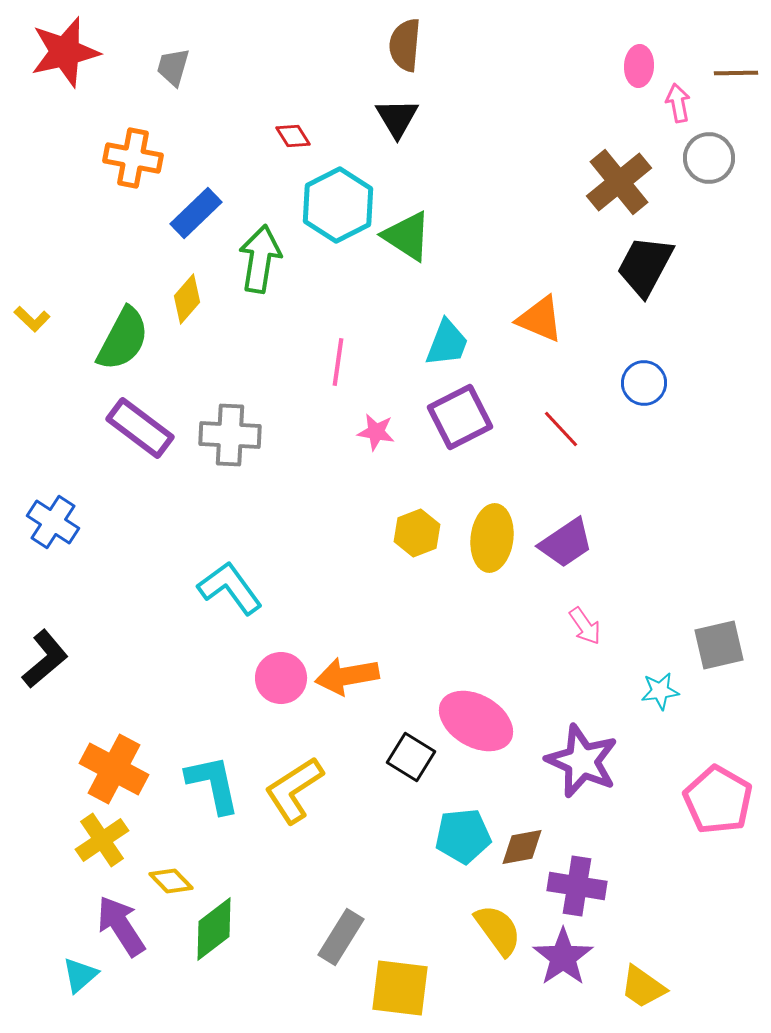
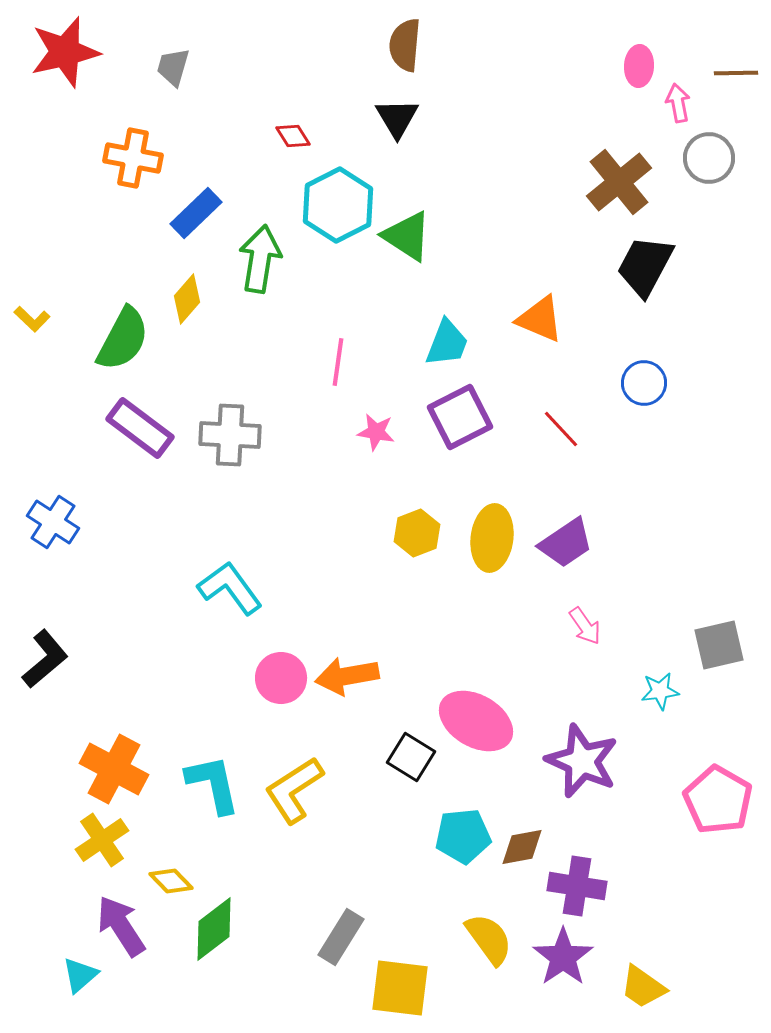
yellow semicircle at (498, 930): moved 9 px left, 9 px down
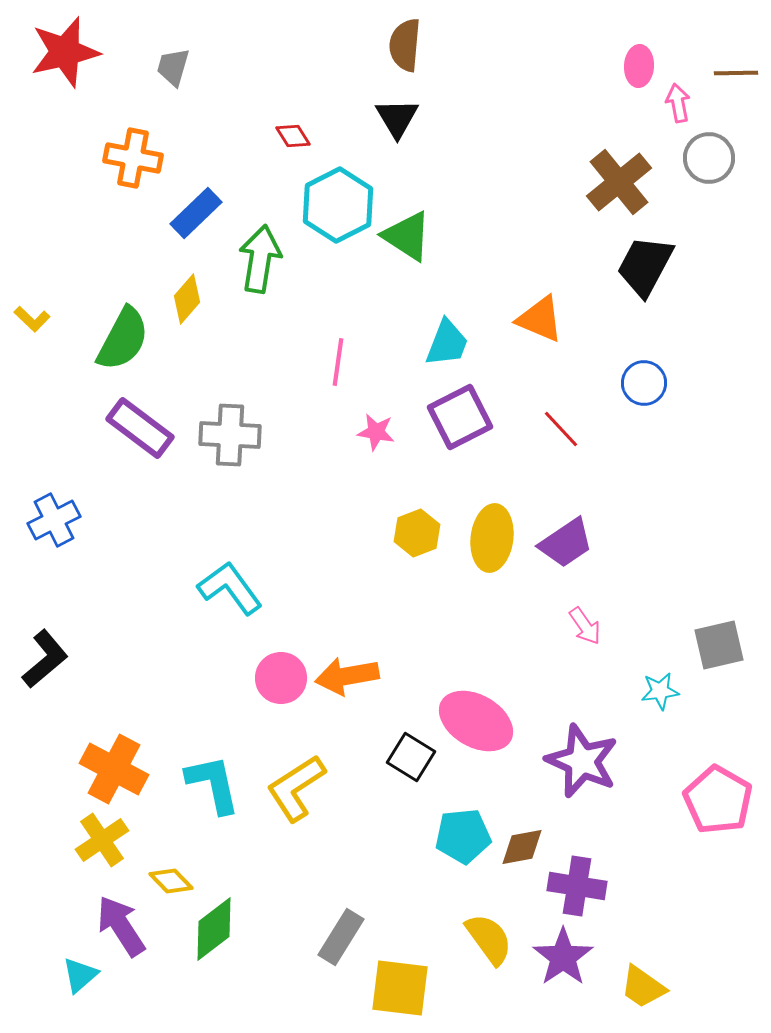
blue cross at (53, 522): moved 1 px right, 2 px up; rotated 30 degrees clockwise
yellow L-shape at (294, 790): moved 2 px right, 2 px up
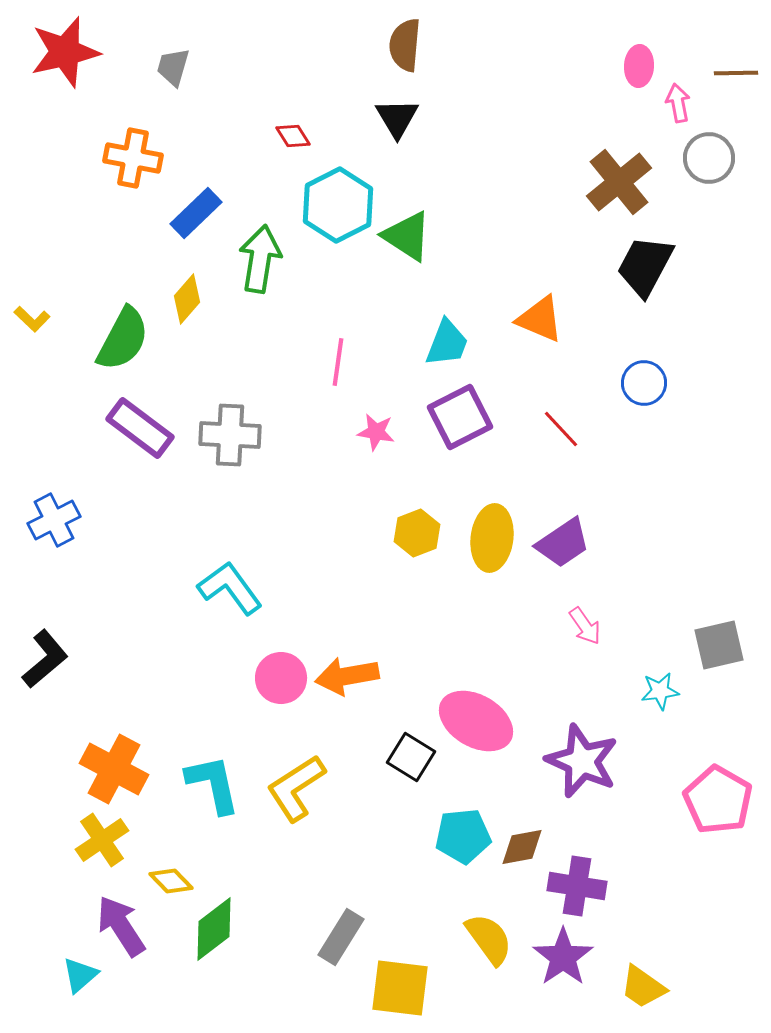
purple trapezoid at (566, 543): moved 3 px left
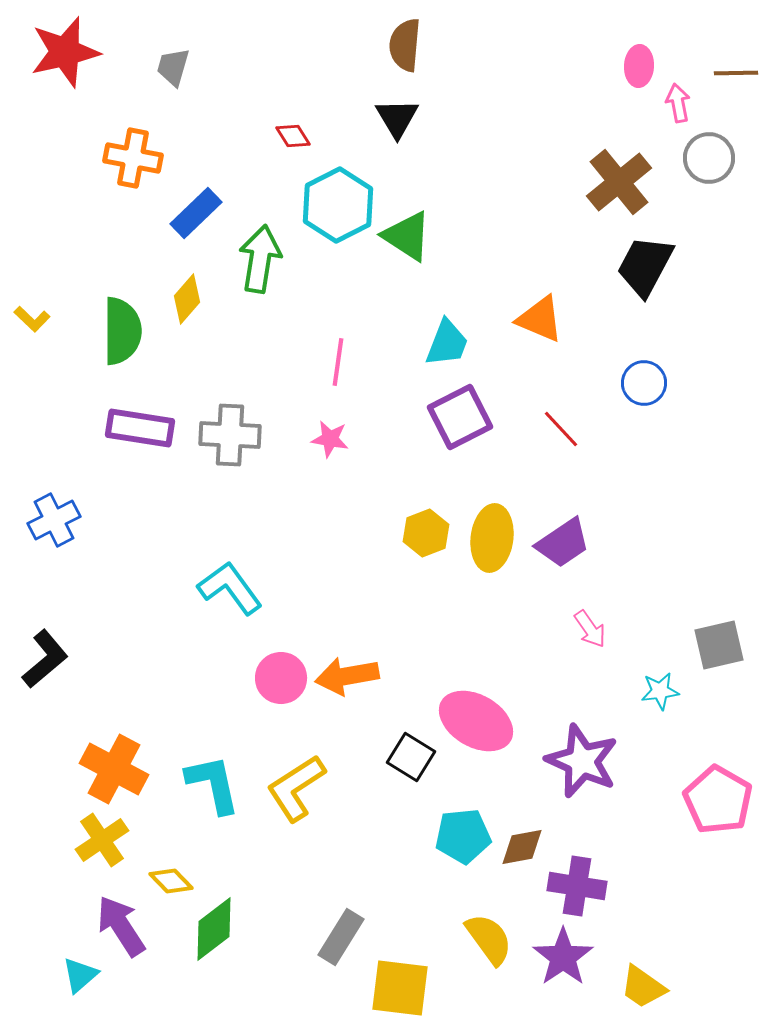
green semicircle at (123, 339): moved 1 px left, 8 px up; rotated 28 degrees counterclockwise
purple rectangle at (140, 428): rotated 28 degrees counterclockwise
pink star at (376, 432): moved 46 px left, 7 px down
yellow hexagon at (417, 533): moved 9 px right
pink arrow at (585, 626): moved 5 px right, 3 px down
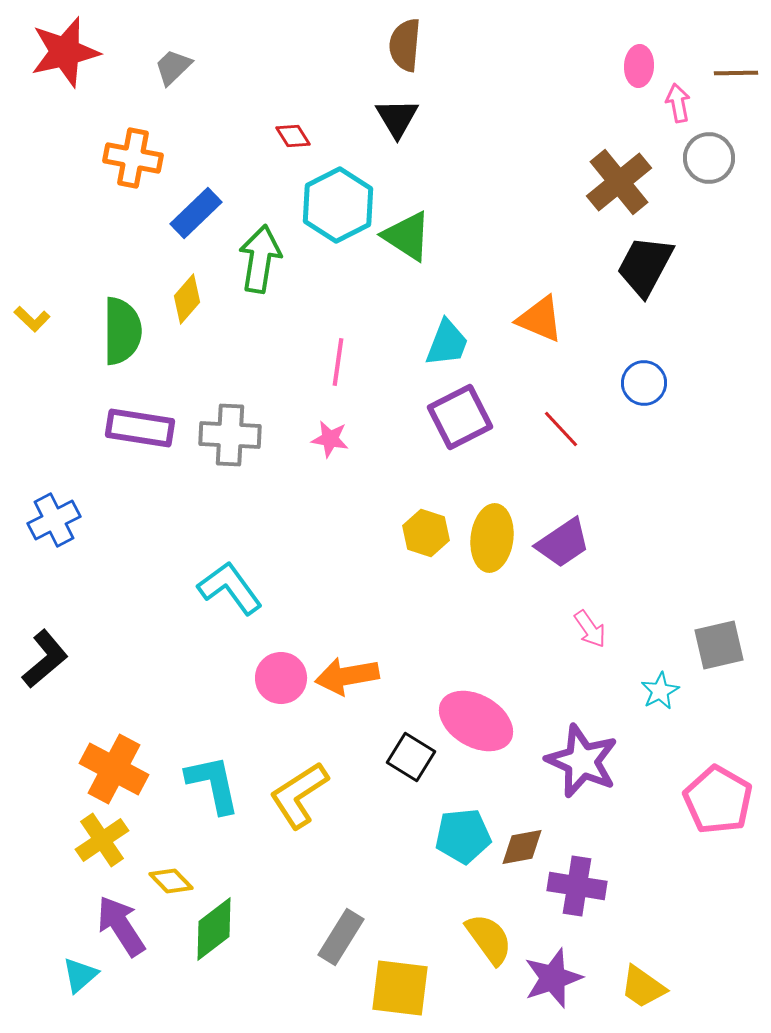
gray trapezoid at (173, 67): rotated 30 degrees clockwise
yellow hexagon at (426, 533): rotated 21 degrees counterclockwise
cyan star at (660, 691): rotated 21 degrees counterclockwise
yellow L-shape at (296, 788): moved 3 px right, 7 px down
purple star at (563, 957): moved 10 px left, 21 px down; rotated 16 degrees clockwise
